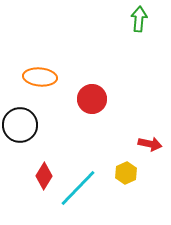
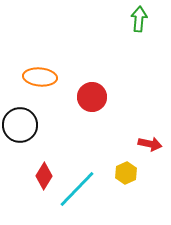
red circle: moved 2 px up
cyan line: moved 1 px left, 1 px down
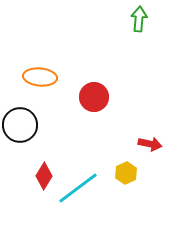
red circle: moved 2 px right
cyan line: moved 1 px right, 1 px up; rotated 9 degrees clockwise
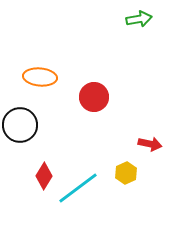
green arrow: rotated 75 degrees clockwise
